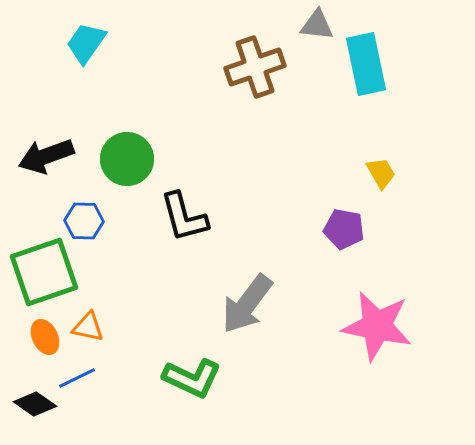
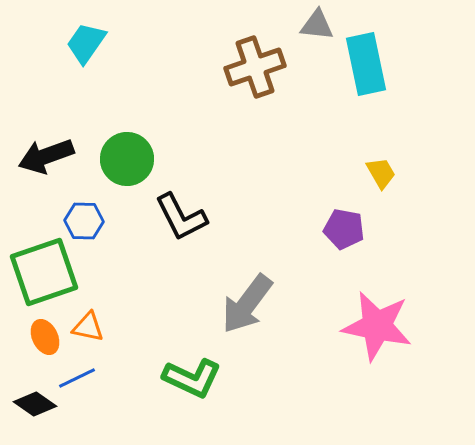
black L-shape: moved 3 px left; rotated 12 degrees counterclockwise
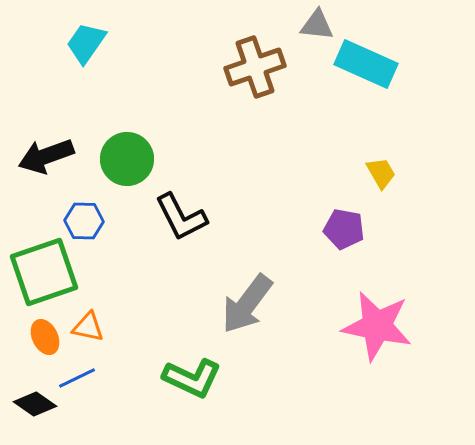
cyan rectangle: rotated 54 degrees counterclockwise
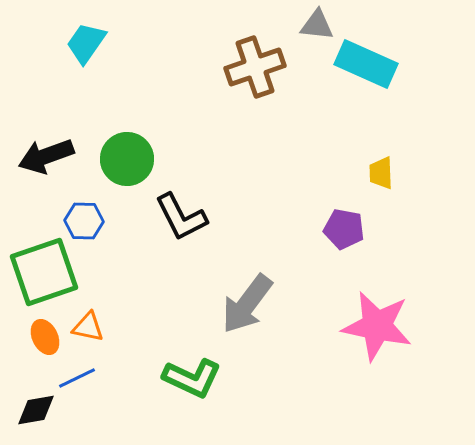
yellow trapezoid: rotated 152 degrees counterclockwise
black diamond: moved 1 px right, 6 px down; rotated 45 degrees counterclockwise
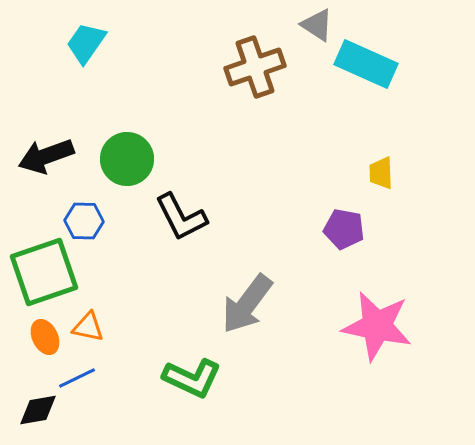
gray triangle: rotated 27 degrees clockwise
black diamond: moved 2 px right
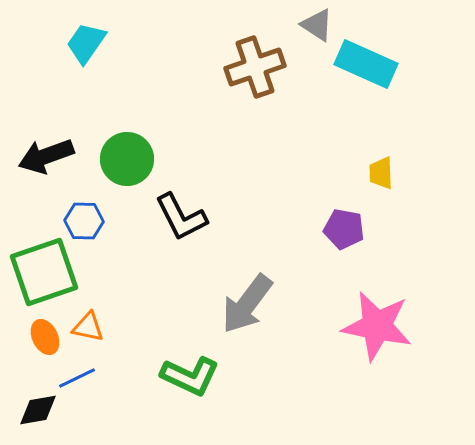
green L-shape: moved 2 px left, 2 px up
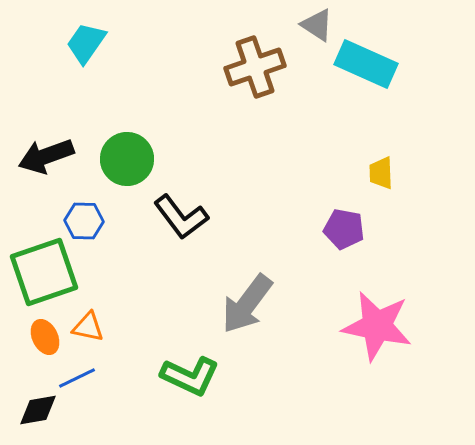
black L-shape: rotated 10 degrees counterclockwise
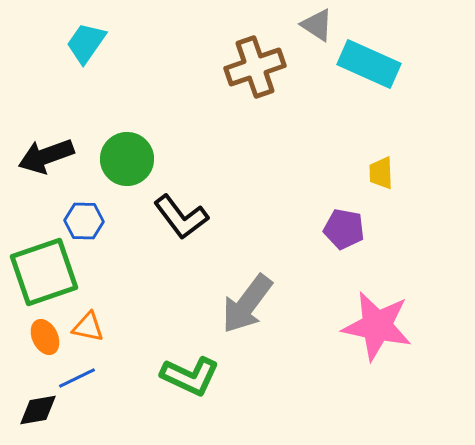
cyan rectangle: moved 3 px right
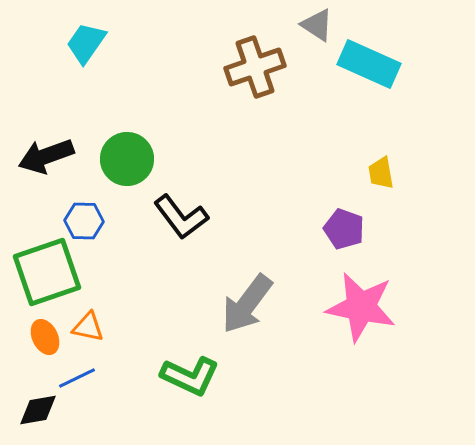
yellow trapezoid: rotated 8 degrees counterclockwise
purple pentagon: rotated 9 degrees clockwise
green square: moved 3 px right
pink star: moved 16 px left, 19 px up
